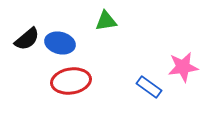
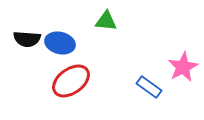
green triangle: rotated 15 degrees clockwise
black semicircle: rotated 44 degrees clockwise
pink star: rotated 20 degrees counterclockwise
red ellipse: rotated 27 degrees counterclockwise
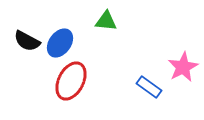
black semicircle: moved 2 px down; rotated 24 degrees clockwise
blue ellipse: rotated 68 degrees counterclockwise
red ellipse: rotated 27 degrees counterclockwise
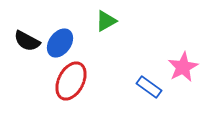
green triangle: rotated 35 degrees counterclockwise
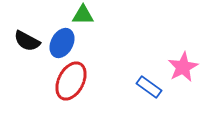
green triangle: moved 23 px left, 6 px up; rotated 30 degrees clockwise
blue ellipse: moved 2 px right; rotated 8 degrees counterclockwise
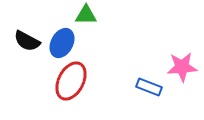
green triangle: moved 3 px right
pink star: moved 1 px left; rotated 24 degrees clockwise
blue rectangle: rotated 15 degrees counterclockwise
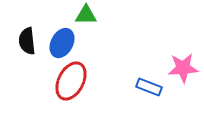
black semicircle: rotated 56 degrees clockwise
pink star: moved 1 px right, 1 px down
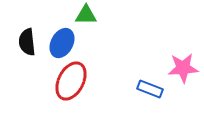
black semicircle: moved 1 px down
blue rectangle: moved 1 px right, 2 px down
